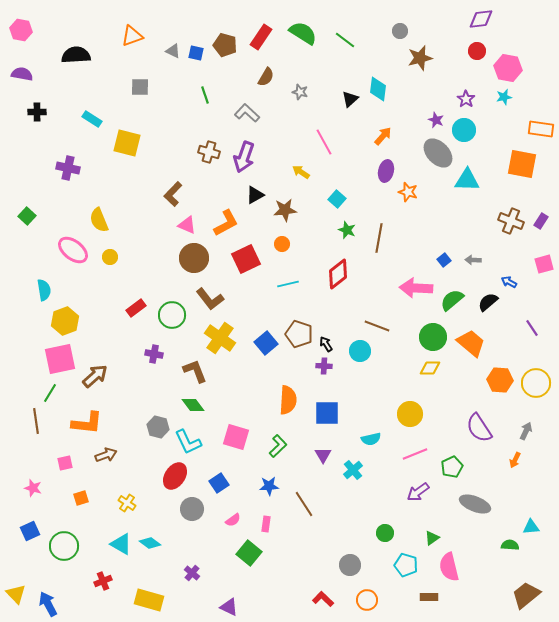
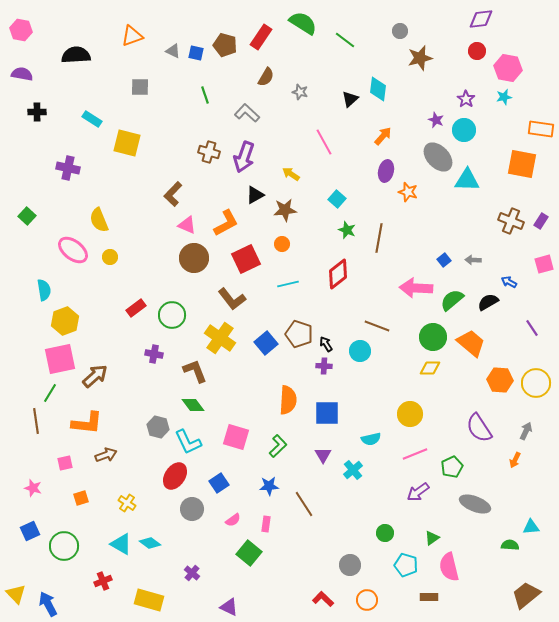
green semicircle at (303, 33): moved 10 px up
gray ellipse at (438, 153): moved 4 px down
yellow arrow at (301, 172): moved 10 px left, 2 px down
brown L-shape at (210, 299): moved 22 px right
black semicircle at (488, 302): rotated 10 degrees clockwise
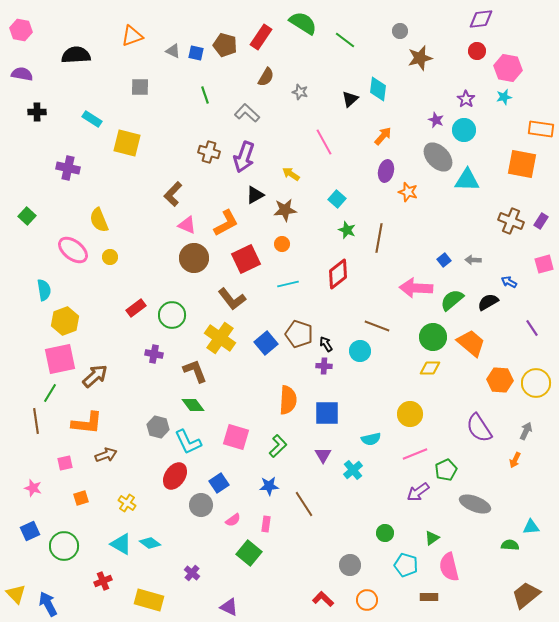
green pentagon at (452, 467): moved 6 px left, 3 px down
gray circle at (192, 509): moved 9 px right, 4 px up
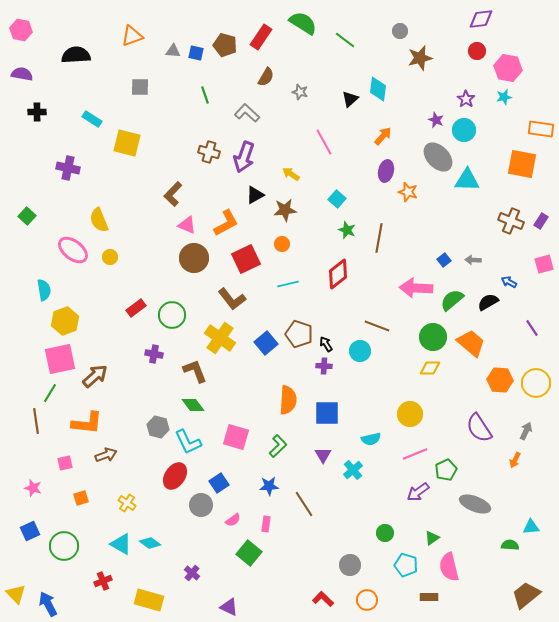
gray triangle at (173, 51): rotated 21 degrees counterclockwise
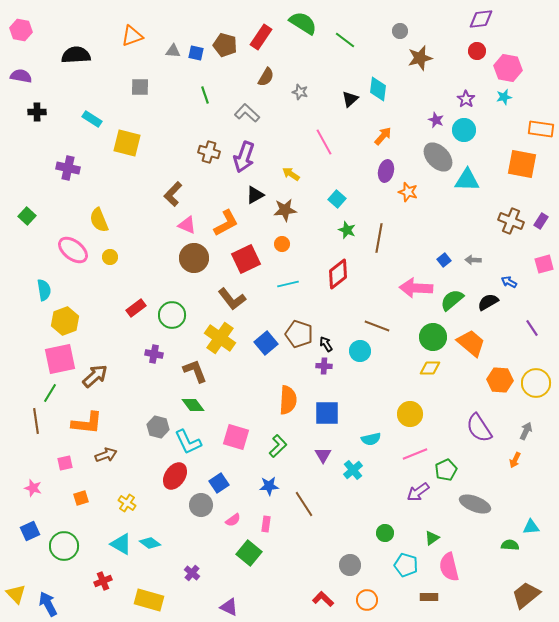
purple semicircle at (22, 74): moved 1 px left, 2 px down
